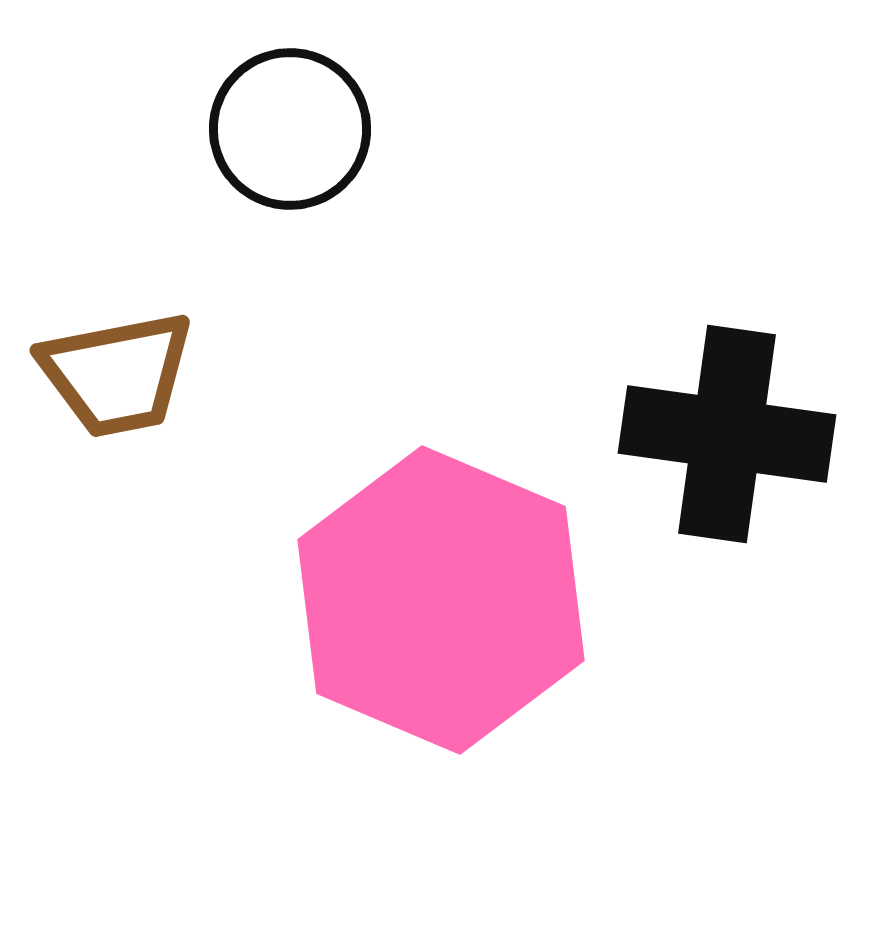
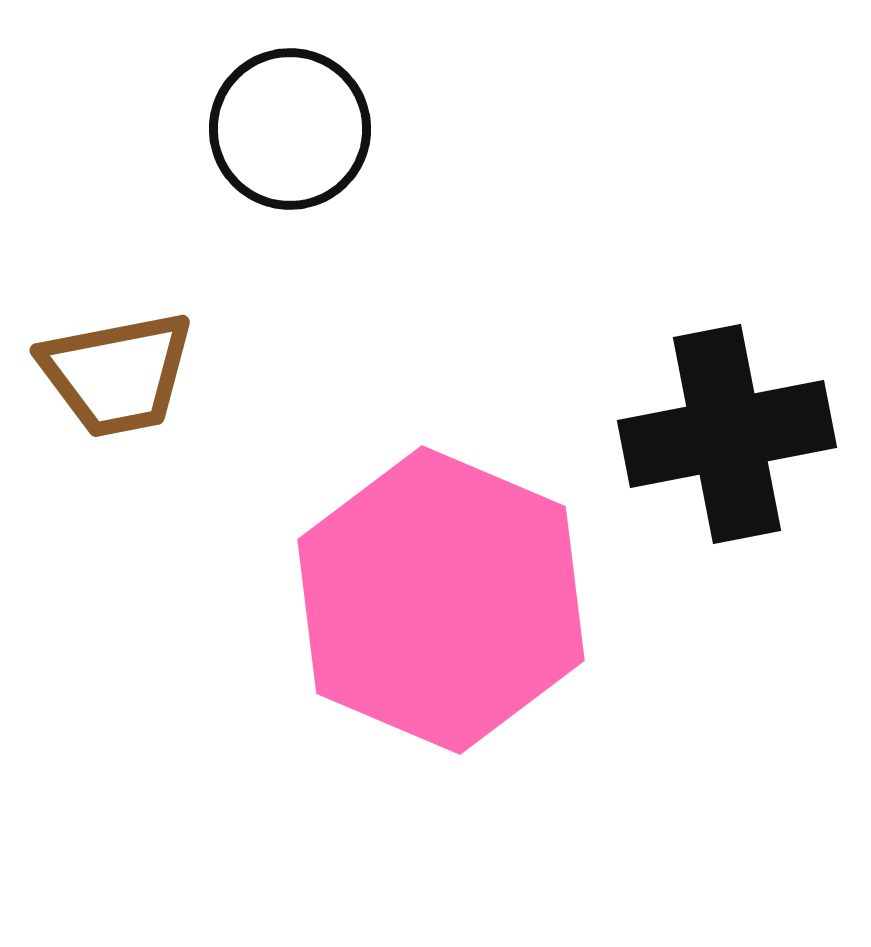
black cross: rotated 19 degrees counterclockwise
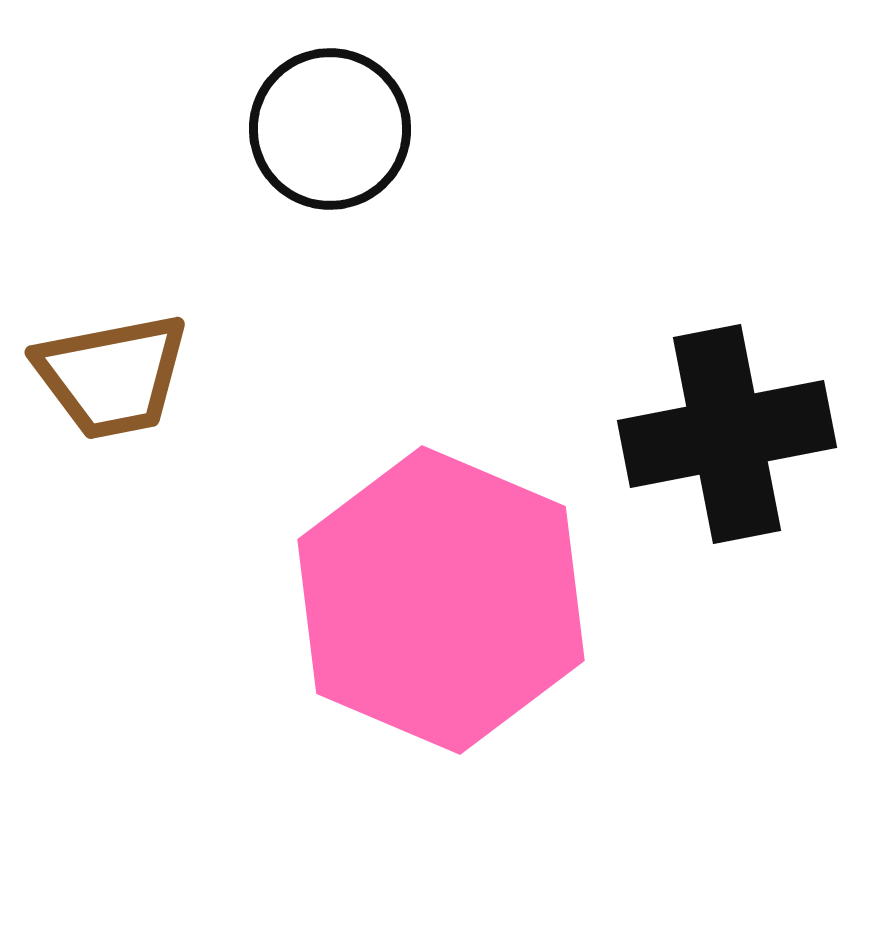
black circle: moved 40 px right
brown trapezoid: moved 5 px left, 2 px down
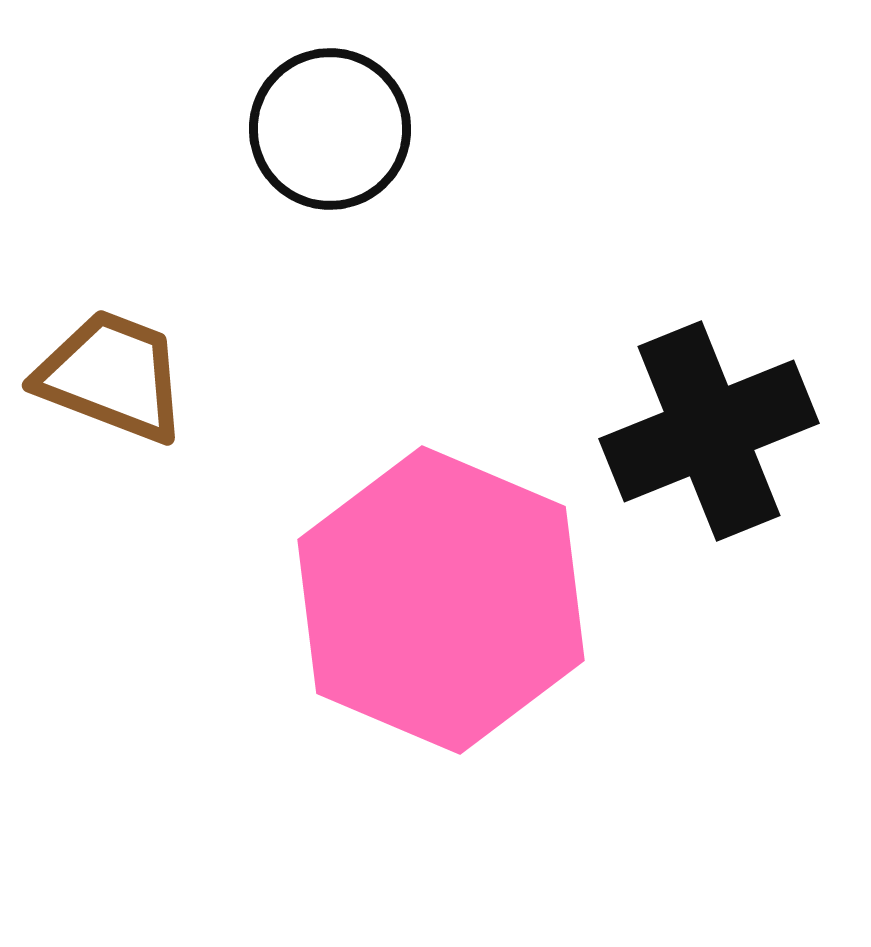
brown trapezoid: rotated 148 degrees counterclockwise
black cross: moved 18 px left, 3 px up; rotated 11 degrees counterclockwise
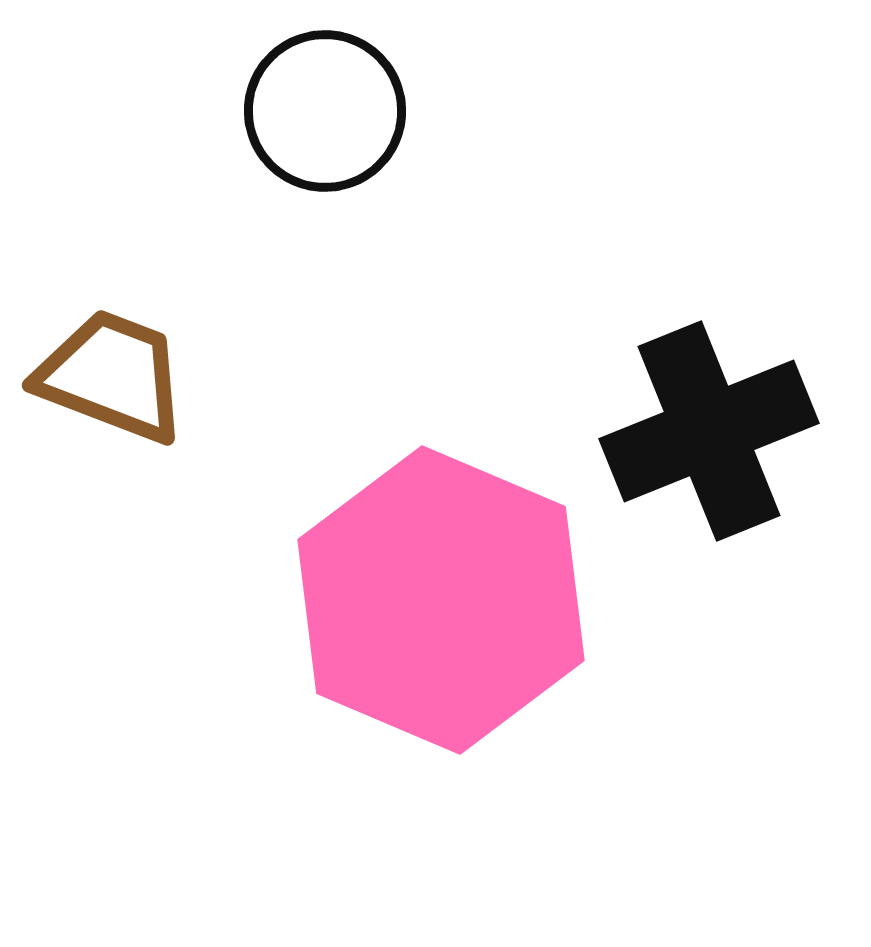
black circle: moved 5 px left, 18 px up
